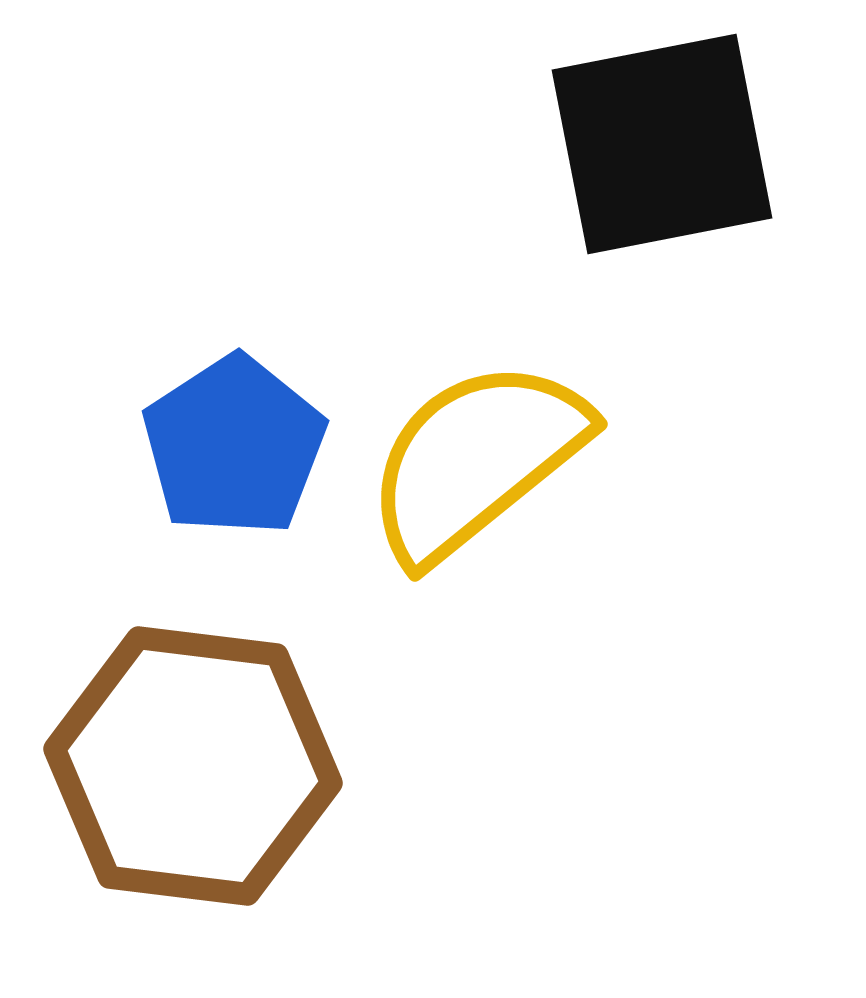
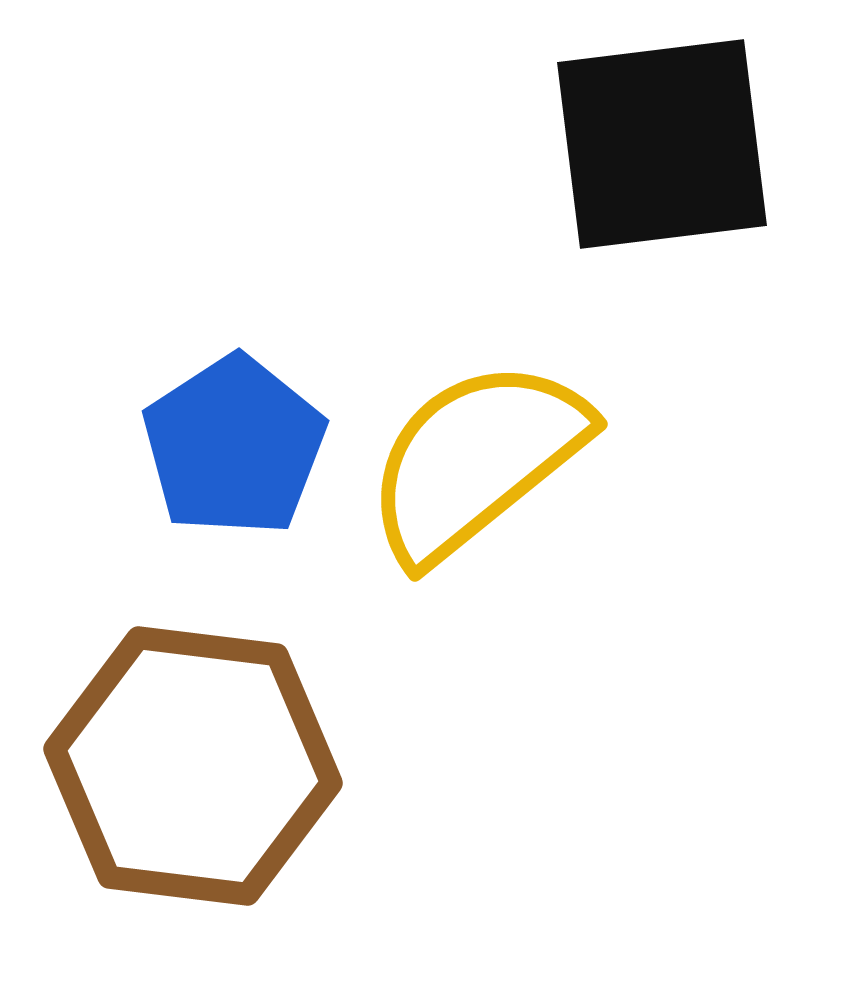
black square: rotated 4 degrees clockwise
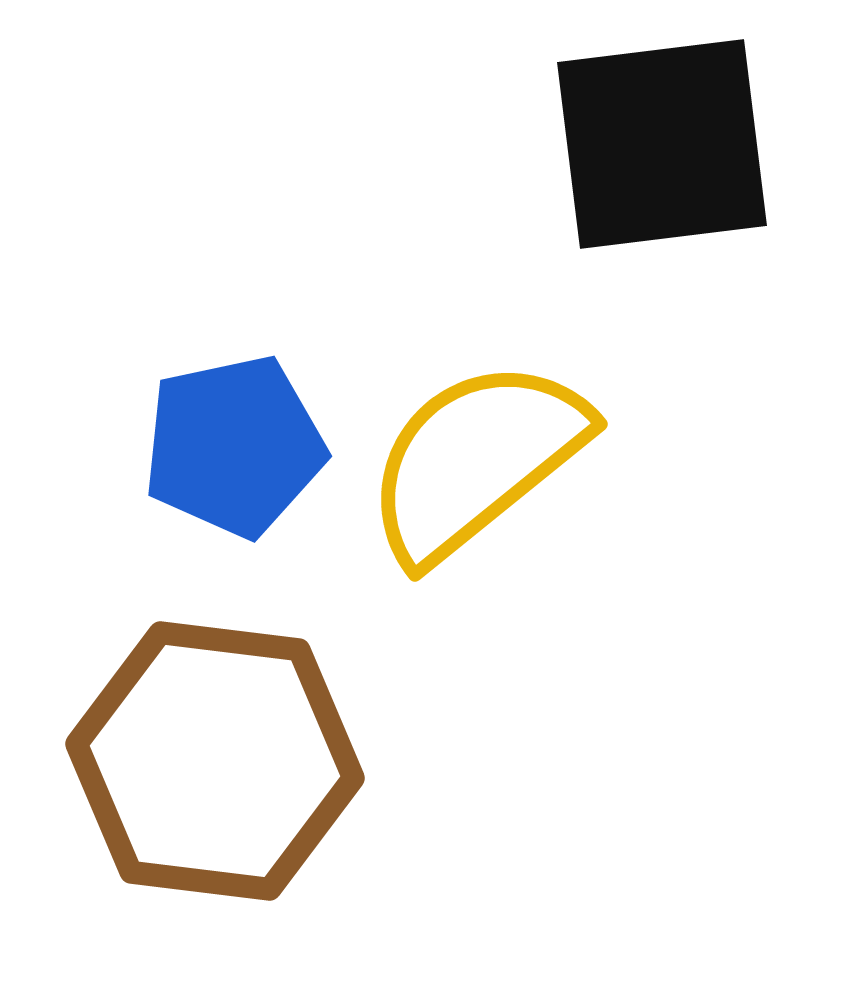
blue pentagon: rotated 21 degrees clockwise
brown hexagon: moved 22 px right, 5 px up
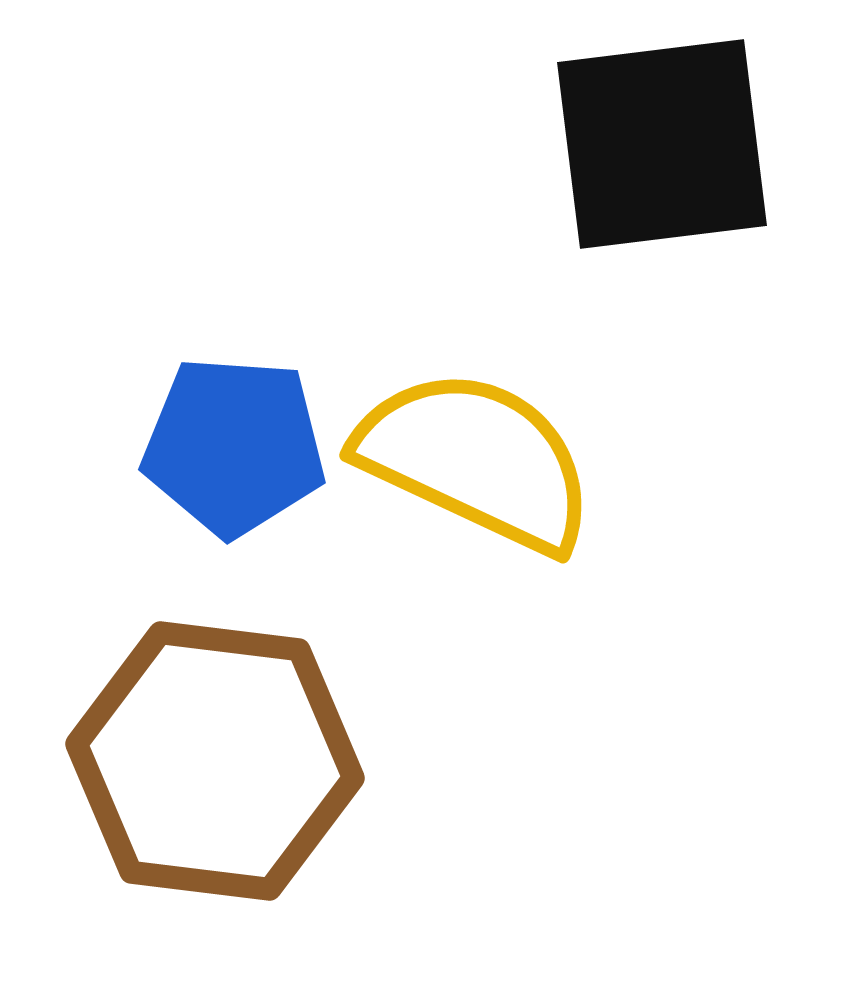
blue pentagon: rotated 16 degrees clockwise
yellow semicircle: rotated 64 degrees clockwise
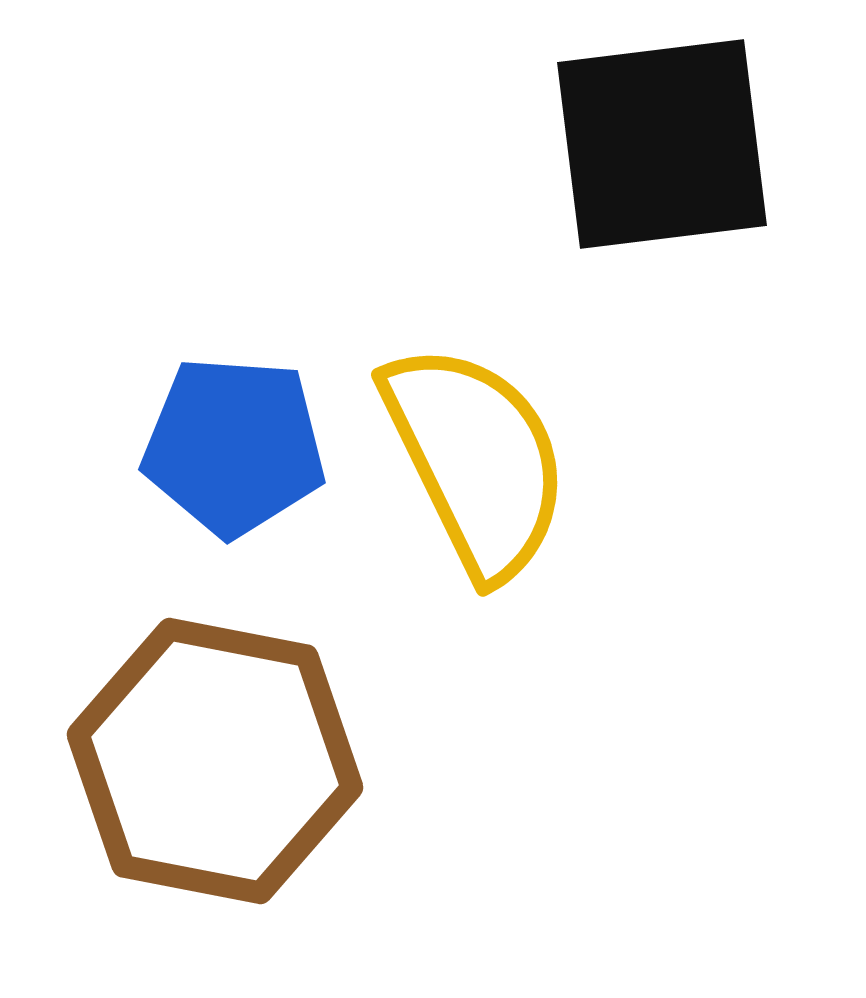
yellow semicircle: rotated 39 degrees clockwise
brown hexagon: rotated 4 degrees clockwise
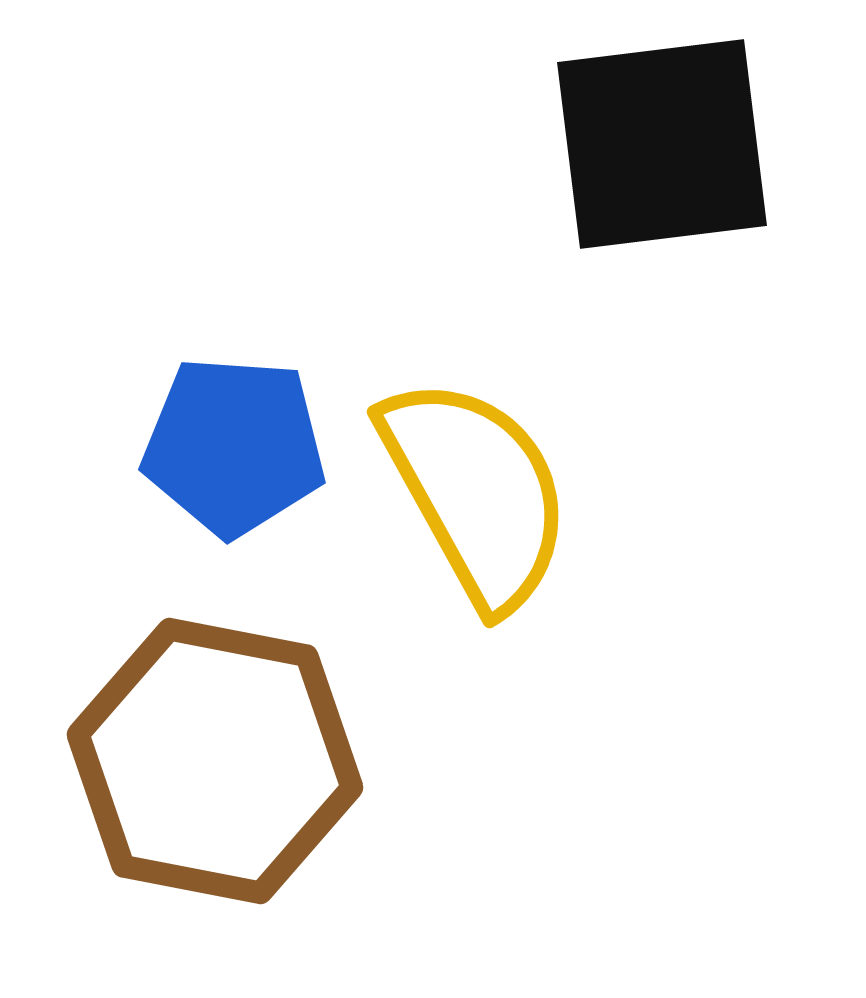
yellow semicircle: moved 32 px down; rotated 3 degrees counterclockwise
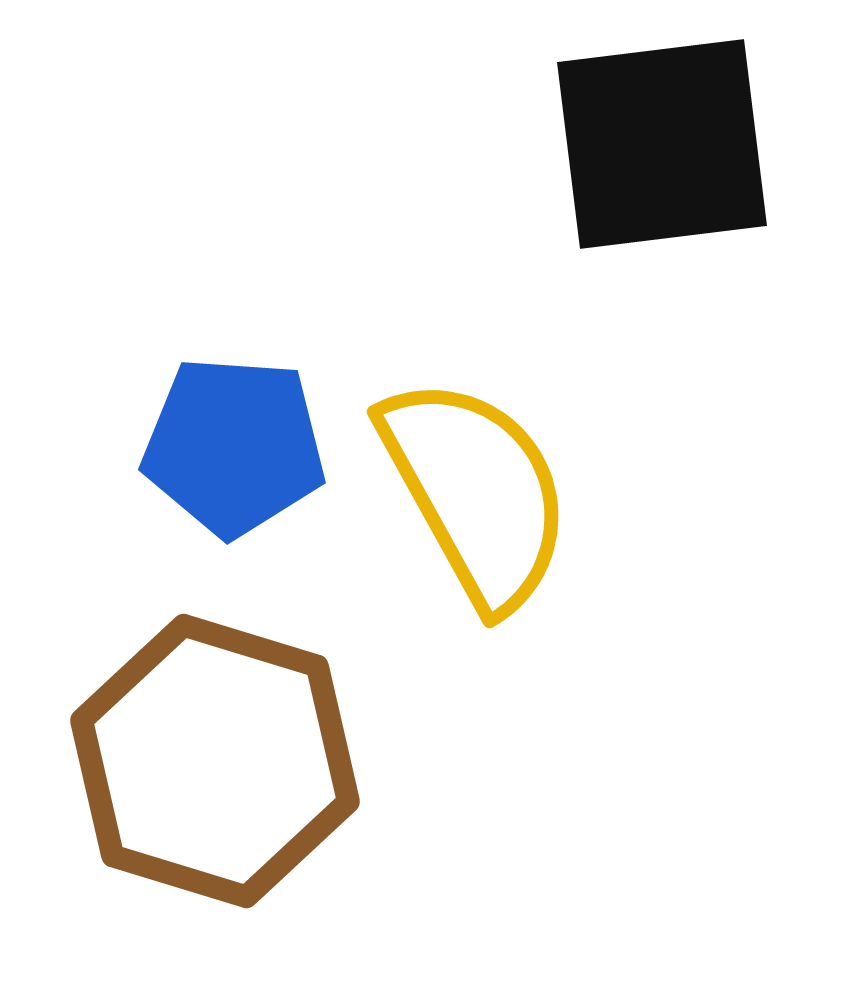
brown hexagon: rotated 6 degrees clockwise
